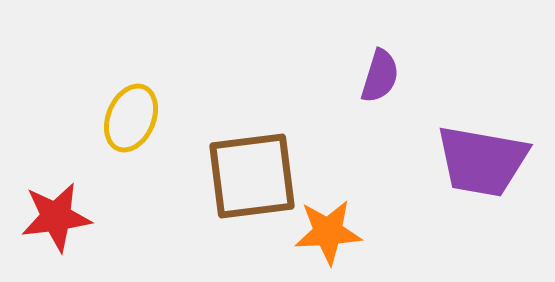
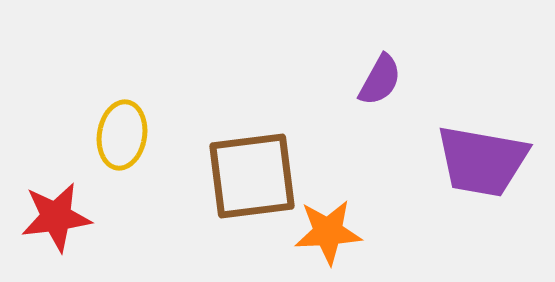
purple semicircle: moved 4 px down; rotated 12 degrees clockwise
yellow ellipse: moved 9 px left, 17 px down; rotated 14 degrees counterclockwise
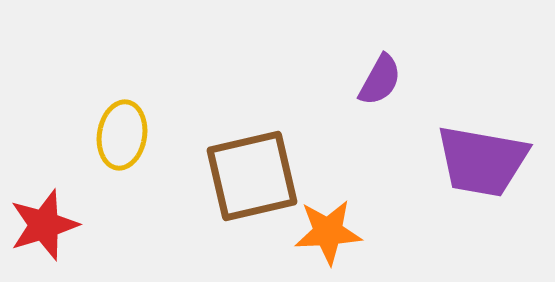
brown square: rotated 6 degrees counterclockwise
red star: moved 12 px left, 8 px down; rotated 10 degrees counterclockwise
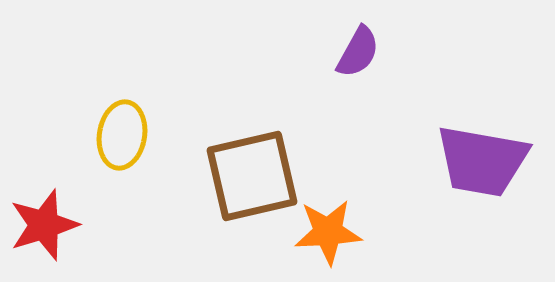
purple semicircle: moved 22 px left, 28 px up
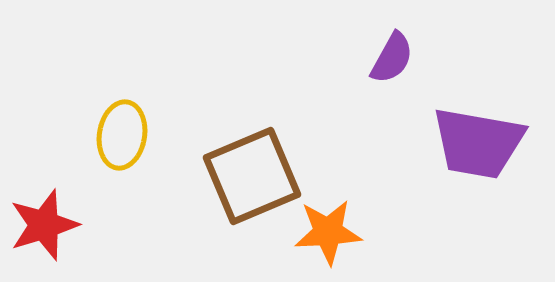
purple semicircle: moved 34 px right, 6 px down
purple trapezoid: moved 4 px left, 18 px up
brown square: rotated 10 degrees counterclockwise
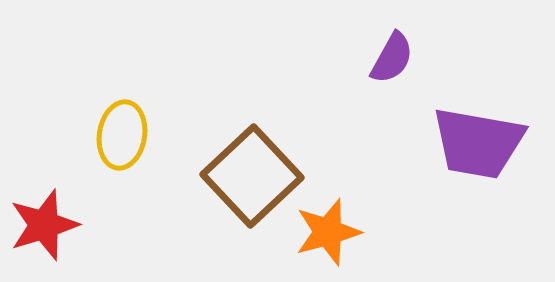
brown square: rotated 20 degrees counterclockwise
orange star: rotated 12 degrees counterclockwise
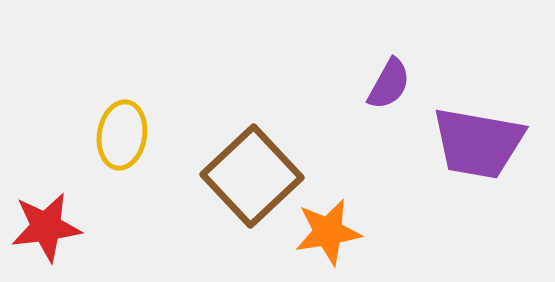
purple semicircle: moved 3 px left, 26 px down
red star: moved 2 px right, 2 px down; rotated 10 degrees clockwise
orange star: rotated 6 degrees clockwise
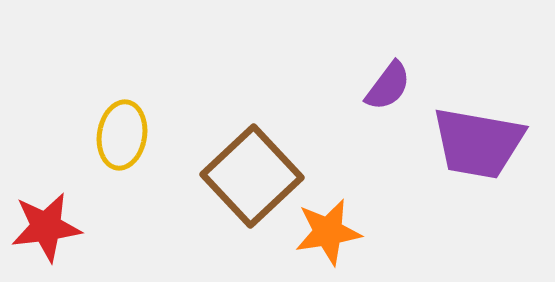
purple semicircle: moved 1 px left, 2 px down; rotated 8 degrees clockwise
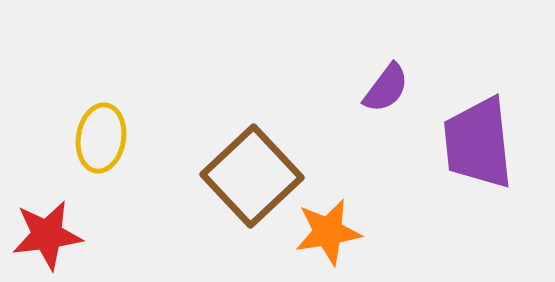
purple semicircle: moved 2 px left, 2 px down
yellow ellipse: moved 21 px left, 3 px down
purple trapezoid: rotated 74 degrees clockwise
red star: moved 1 px right, 8 px down
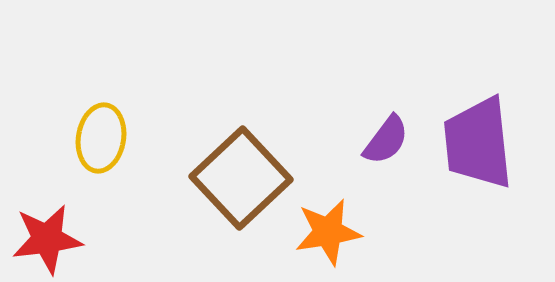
purple semicircle: moved 52 px down
brown square: moved 11 px left, 2 px down
red star: moved 4 px down
